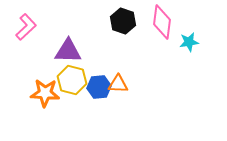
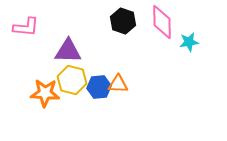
pink diamond: rotated 8 degrees counterclockwise
pink L-shape: rotated 48 degrees clockwise
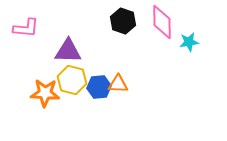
pink L-shape: moved 1 px down
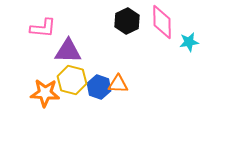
black hexagon: moved 4 px right; rotated 15 degrees clockwise
pink L-shape: moved 17 px right
blue hexagon: rotated 25 degrees clockwise
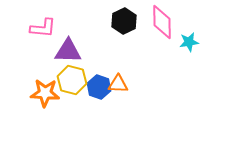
black hexagon: moved 3 px left
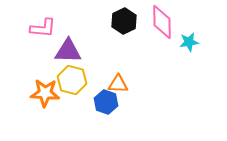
blue hexagon: moved 7 px right, 15 px down
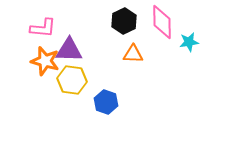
purple triangle: moved 1 px right, 1 px up
yellow hexagon: rotated 8 degrees counterclockwise
orange triangle: moved 15 px right, 30 px up
orange star: moved 32 px up; rotated 12 degrees clockwise
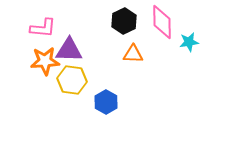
orange star: rotated 20 degrees counterclockwise
blue hexagon: rotated 10 degrees clockwise
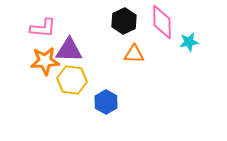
orange triangle: moved 1 px right
